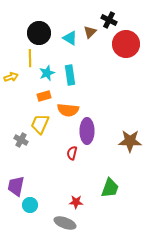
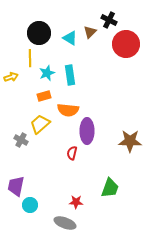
yellow trapezoid: rotated 25 degrees clockwise
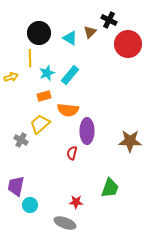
red circle: moved 2 px right
cyan rectangle: rotated 48 degrees clockwise
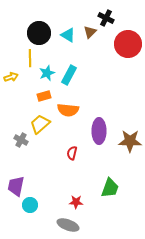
black cross: moved 3 px left, 2 px up
cyan triangle: moved 2 px left, 3 px up
cyan rectangle: moved 1 px left; rotated 12 degrees counterclockwise
purple ellipse: moved 12 px right
gray ellipse: moved 3 px right, 2 px down
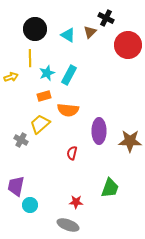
black circle: moved 4 px left, 4 px up
red circle: moved 1 px down
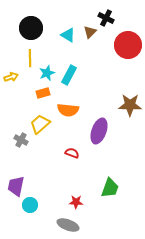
black circle: moved 4 px left, 1 px up
orange rectangle: moved 1 px left, 3 px up
purple ellipse: rotated 20 degrees clockwise
brown star: moved 36 px up
red semicircle: rotated 96 degrees clockwise
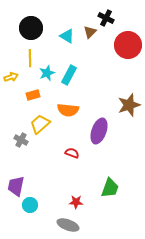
cyan triangle: moved 1 px left, 1 px down
orange rectangle: moved 10 px left, 2 px down
brown star: moved 1 px left; rotated 20 degrees counterclockwise
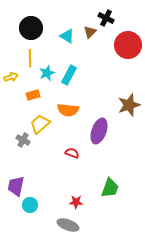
gray cross: moved 2 px right
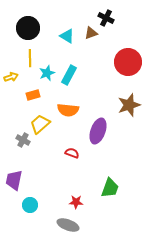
black circle: moved 3 px left
brown triangle: moved 1 px right, 1 px down; rotated 24 degrees clockwise
red circle: moved 17 px down
purple ellipse: moved 1 px left
purple trapezoid: moved 2 px left, 6 px up
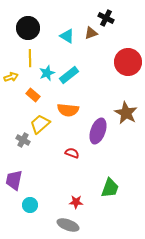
cyan rectangle: rotated 24 degrees clockwise
orange rectangle: rotated 56 degrees clockwise
brown star: moved 3 px left, 8 px down; rotated 25 degrees counterclockwise
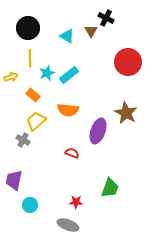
brown triangle: moved 2 px up; rotated 40 degrees counterclockwise
yellow trapezoid: moved 4 px left, 3 px up
